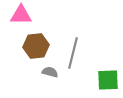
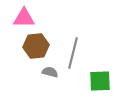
pink triangle: moved 3 px right, 3 px down
green square: moved 8 px left, 1 px down
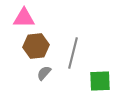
gray semicircle: moved 6 px left, 1 px down; rotated 63 degrees counterclockwise
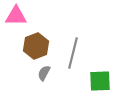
pink triangle: moved 8 px left, 2 px up
brown hexagon: rotated 15 degrees counterclockwise
gray semicircle: rotated 14 degrees counterclockwise
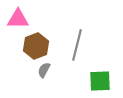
pink triangle: moved 2 px right, 3 px down
gray line: moved 4 px right, 8 px up
gray semicircle: moved 3 px up
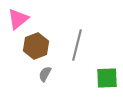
pink triangle: rotated 40 degrees counterclockwise
gray semicircle: moved 1 px right, 4 px down
green square: moved 7 px right, 3 px up
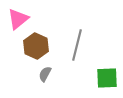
brown hexagon: rotated 15 degrees counterclockwise
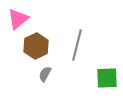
brown hexagon: rotated 10 degrees clockwise
